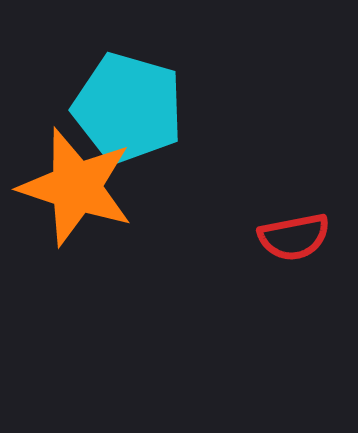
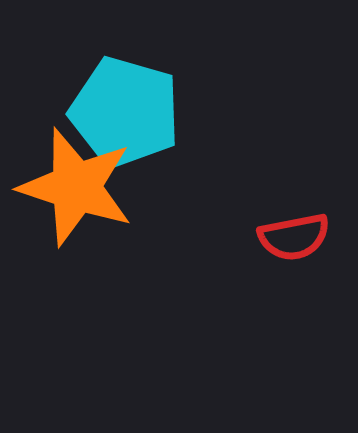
cyan pentagon: moved 3 px left, 4 px down
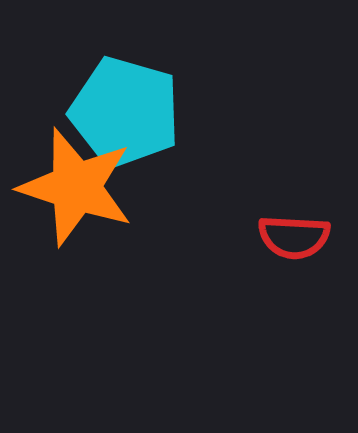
red semicircle: rotated 14 degrees clockwise
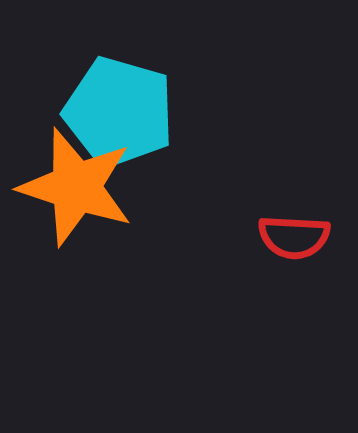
cyan pentagon: moved 6 px left
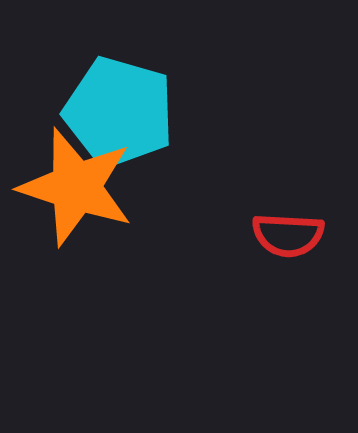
red semicircle: moved 6 px left, 2 px up
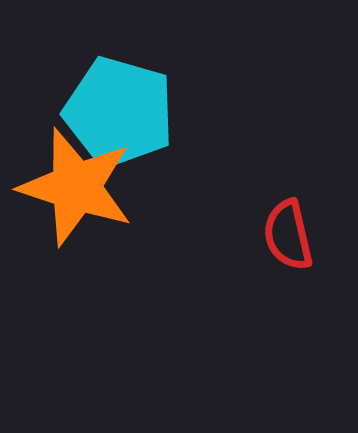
red semicircle: rotated 74 degrees clockwise
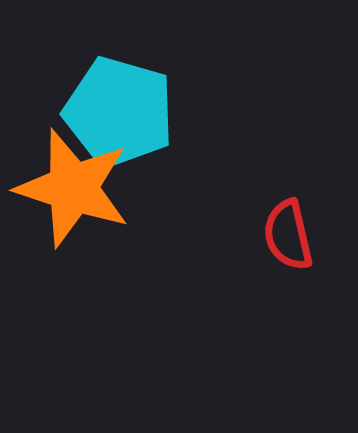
orange star: moved 3 px left, 1 px down
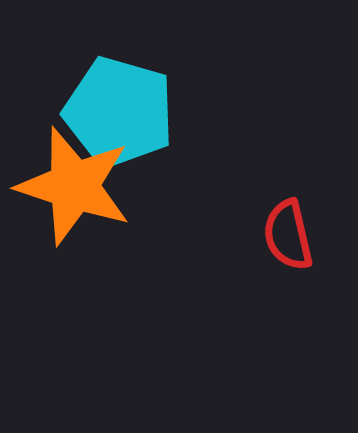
orange star: moved 1 px right, 2 px up
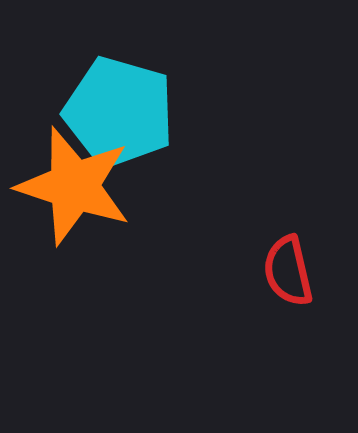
red semicircle: moved 36 px down
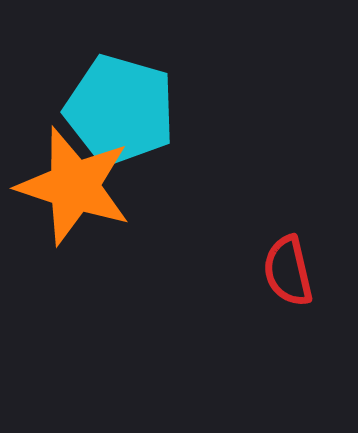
cyan pentagon: moved 1 px right, 2 px up
